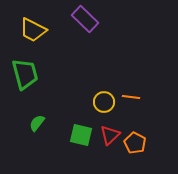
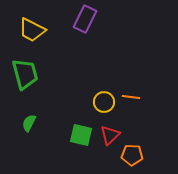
purple rectangle: rotated 72 degrees clockwise
yellow trapezoid: moved 1 px left
green semicircle: moved 8 px left; rotated 12 degrees counterclockwise
orange pentagon: moved 3 px left, 12 px down; rotated 25 degrees counterclockwise
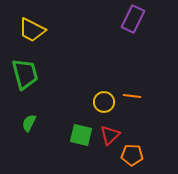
purple rectangle: moved 48 px right
orange line: moved 1 px right, 1 px up
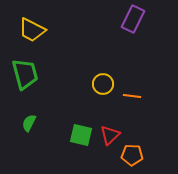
yellow circle: moved 1 px left, 18 px up
